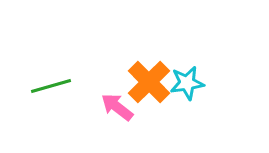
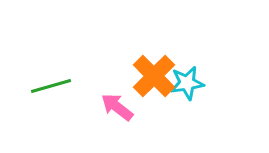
orange cross: moved 5 px right, 6 px up
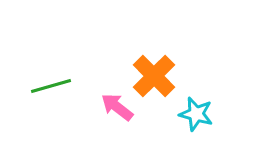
cyan star: moved 9 px right, 31 px down; rotated 24 degrees clockwise
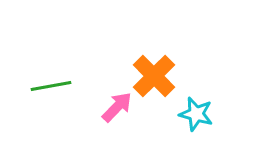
green line: rotated 6 degrees clockwise
pink arrow: rotated 96 degrees clockwise
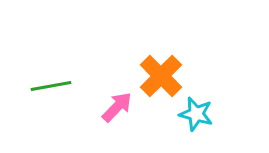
orange cross: moved 7 px right
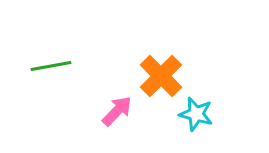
green line: moved 20 px up
pink arrow: moved 4 px down
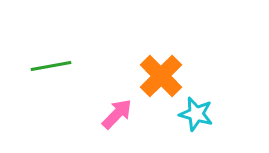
pink arrow: moved 3 px down
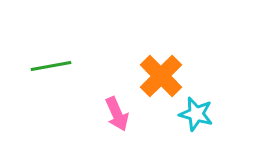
pink arrow: rotated 112 degrees clockwise
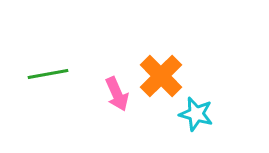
green line: moved 3 px left, 8 px down
pink arrow: moved 20 px up
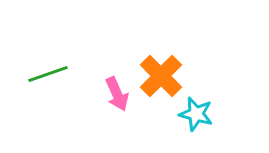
green line: rotated 9 degrees counterclockwise
